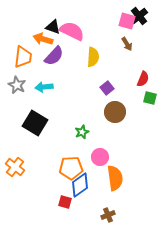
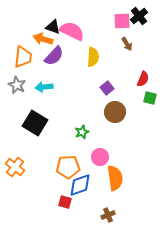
pink square: moved 5 px left; rotated 18 degrees counterclockwise
orange pentagon: moved 3 px left, 1 px up
blue diamond: rotated 15 degrees clockwise
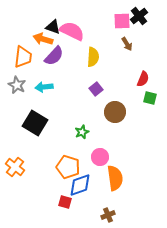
purple square: moved 11 px left, 1 px down
orange pentagon: rotated 20 degrees clockwise
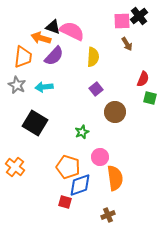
orange arrow: moved 2 px left, 1 px up
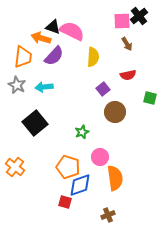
red semicircle: moved 15 px left, 4 px up; rotated 56 degrees clockwise
purple square: moved 7 px right
black square: rotated 20 degrees clockwise
